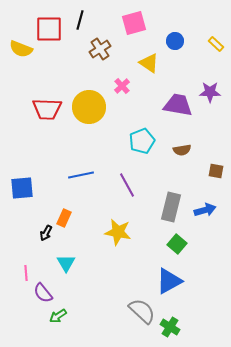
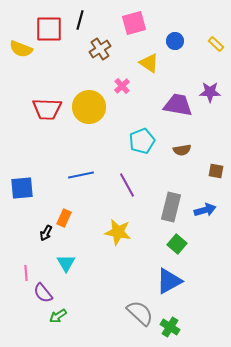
gray semicircle: moved 2 px left, 2 px down
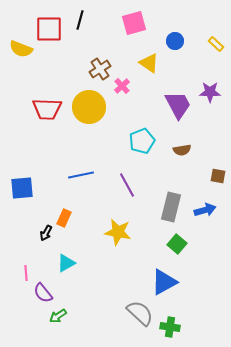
brown cross: moved 20 px down
purple trapezoid: rotated 52 degrees clockwise
brown square: moved 2 px right, 5 px down
cyan triangle: rotated 30 degrees clockwise
blue triangle: moved 5 px left, 1 px down
green cross: rotated 24 degrees counterclockwise
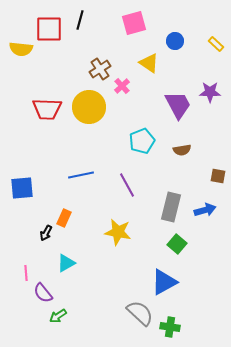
yellow semicircle: rotated 15 degrees counterclockwise
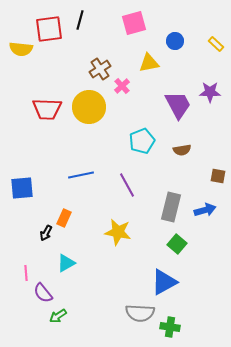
red square: rotated 8 degrees counterclockwise
yellow triangle: rotated 45 degrees counterclockwise
gray semicircle: rotated 140 degrees clockwise
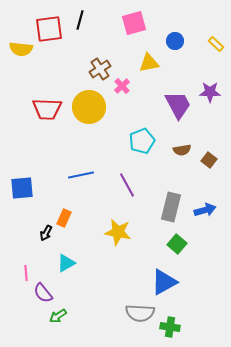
brown square: moved 9 px left, 16 px up; rotated 28 degrees clockwise
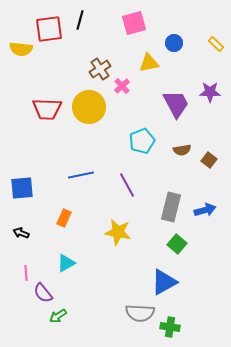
blue circle: moved 1 px left, 2 px down
purple trapezoid: moved 2 px left, 1 px up
black arrow: moved 25 px left; rotated 84 degrees clockwise
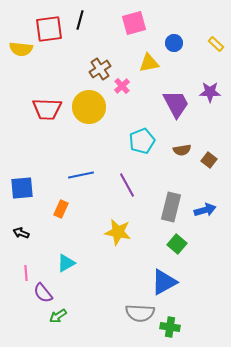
orange rectangle: moved 3 px left, 9 px up
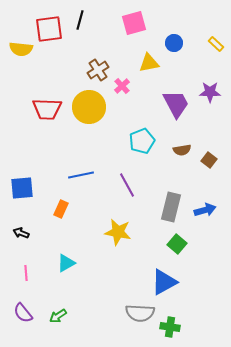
brown cross: moved 2 px left, 1 px down
purple semicircle: moved 20 px left, 20 px down
